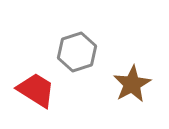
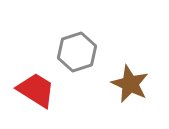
brown star: moved 2 px left; rotated 18 degrees counterclockwise
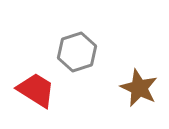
brown star: moved 9 px right, 4 px down
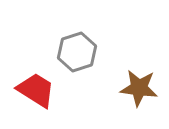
brown star: rotated 18 degrees counterclockwise
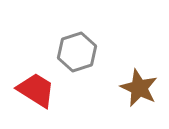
brown star: rotated 18 degrees clockwise
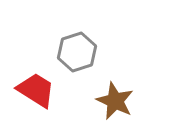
brown star: moved 24 px left, 13 px down
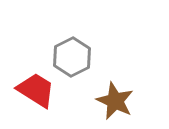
gray hexagon: moved 5 px left, 5 px down; rotated 9 degrees counterclockwise
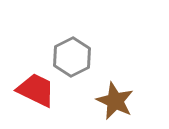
red trapezoid: rotated 6 degrees counterclockwise
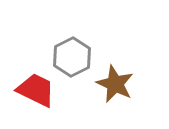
brown star: moved 17 px up
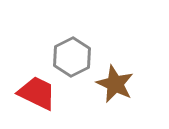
red trapezoid: moved 1 px right, 3 px down
